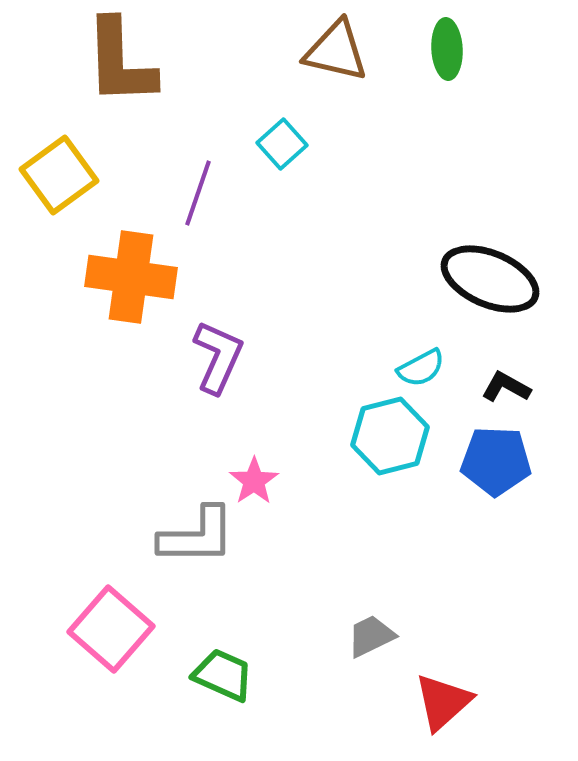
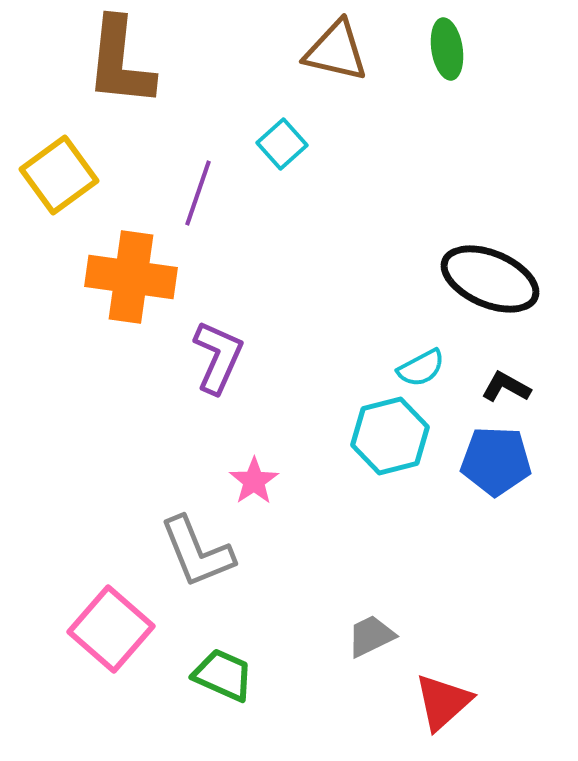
green ellipse: rotated 6 degrees counterclockwise
brown L-shape: rotated 8 degrees clockwise
gray L-shape: moved 16 px down; rotated 68 degrees clockwise
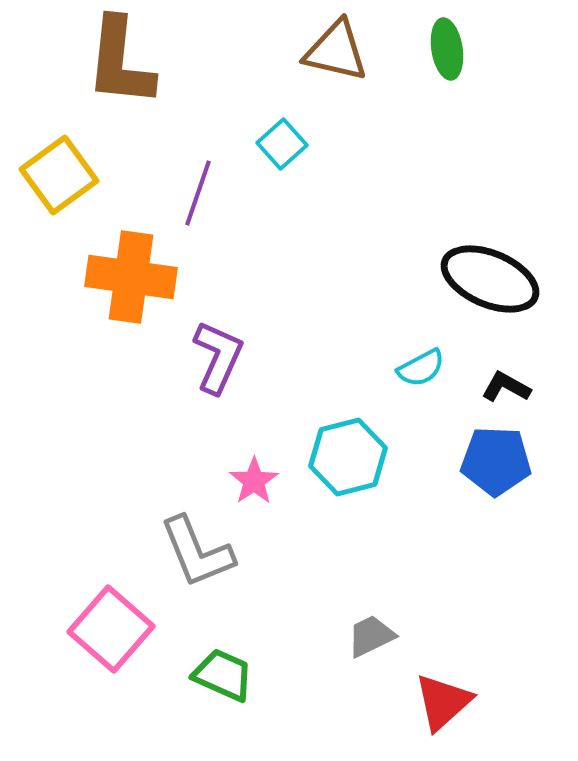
cyan hexagon: moved 42 px left, 21 px down
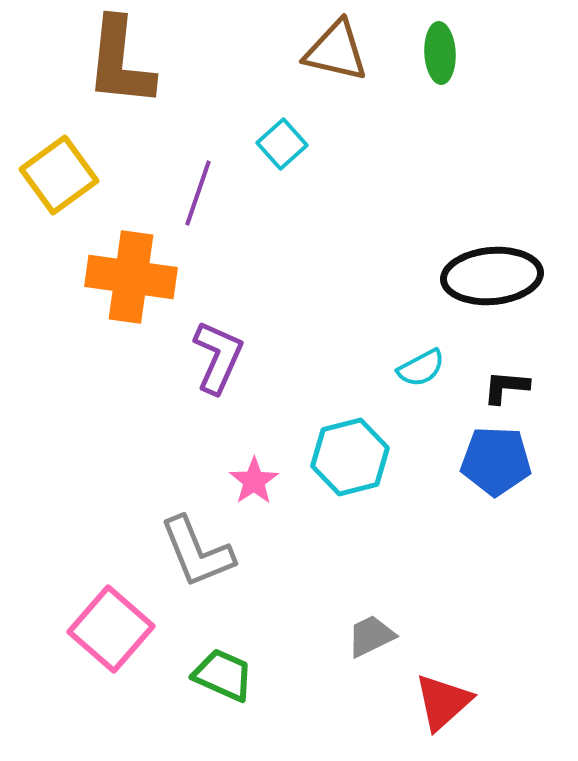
green ellipse: moved 7 px left, 4 px down; rotated 6 degrees clockwise
black ellipse: moved 2 px right, 3 px up; rotated 28 degrees counterclockwise
black L-shape: rotated 24 degrees counterclockwise
cyan hexagon: moved 2 px right
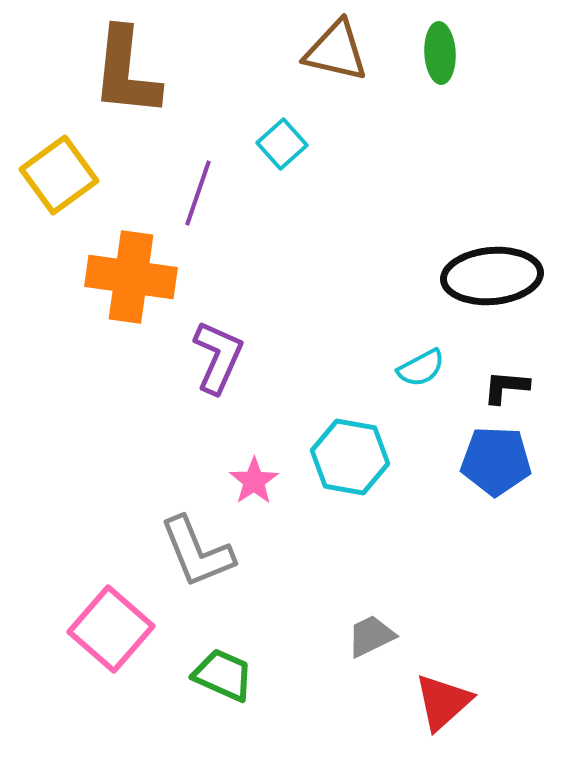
brown L-shape: moved 6 px right, 10 px down
cyan hexagon: rotated 24 degrees clockwise
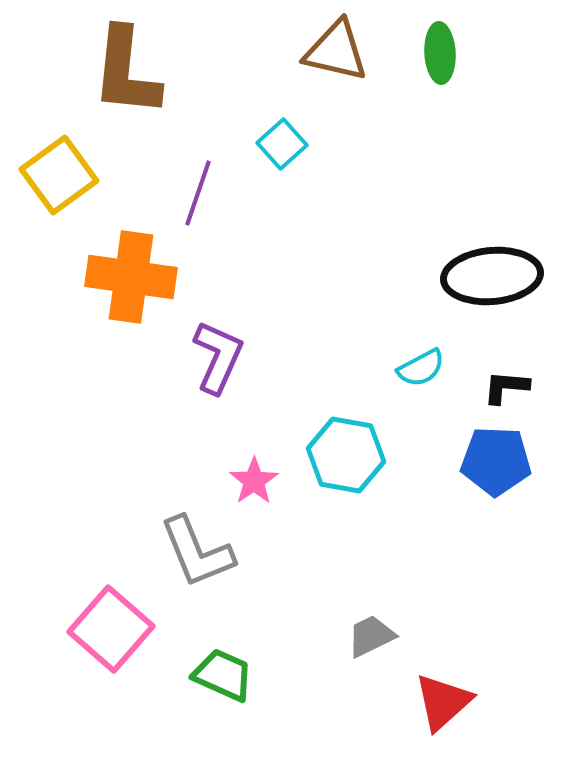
cyan hexagon: moved 4 px left, 2 px up
